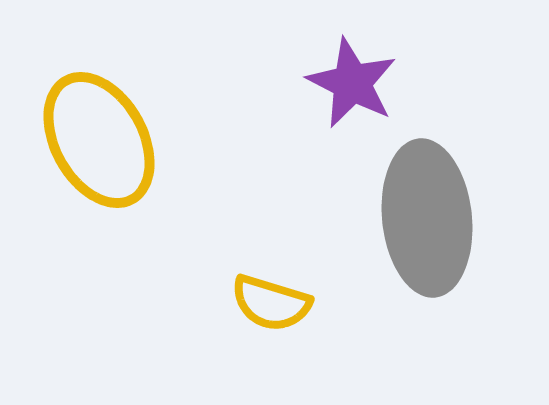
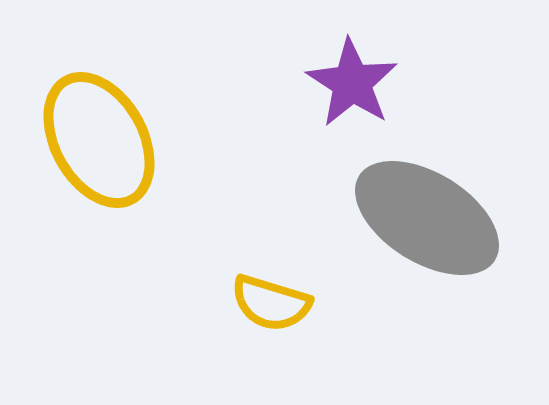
purple star: rotated 6 degrees clockwise
gray ellipse: rotated 52 degrees counterclockwise
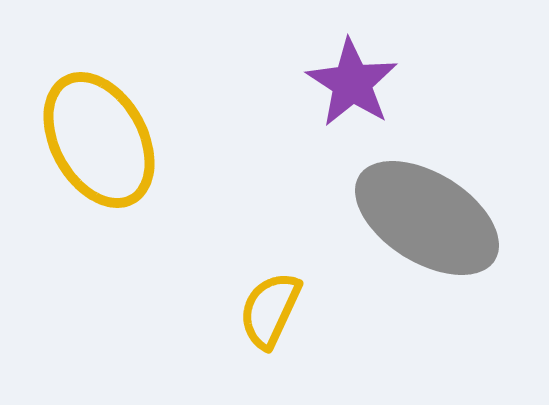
yellow semicircle: moved 1 px left, 7 px down; rotated 98 degrees clockwise
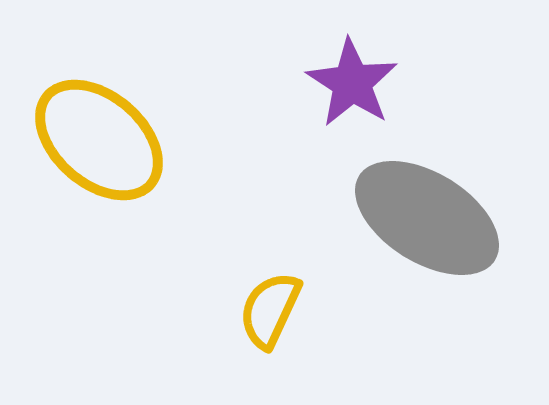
yellow ellipse: rotated 20 degrees counterclockwise
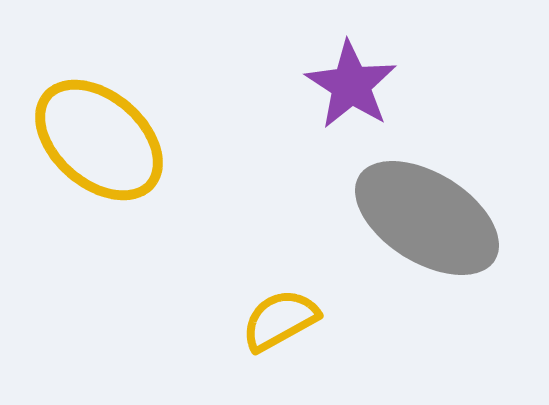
purple star: moved 1 px left, 2 px down
yellow semicircle: moved 10 px right, 10 px down; rotated 36 degrees clockwise
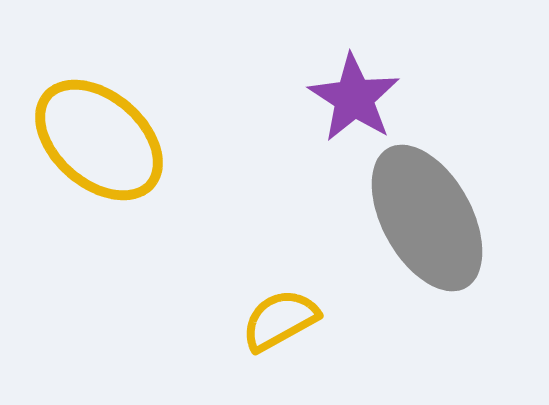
purple star: moved 3 px right, 13 px down
gray ellipse: rotated 29 degrees clockwise
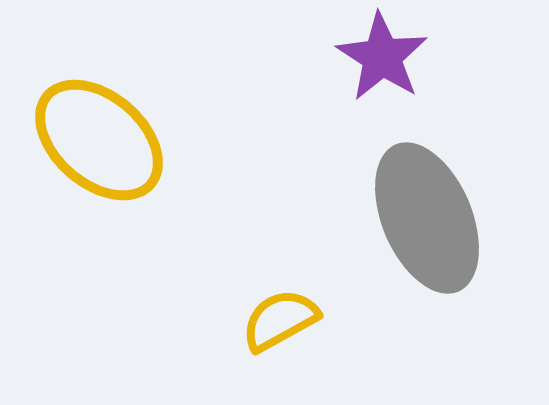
purple star: moved 28 px right, 41 px up
gray ellipse: rotated 6 degrees clockwise
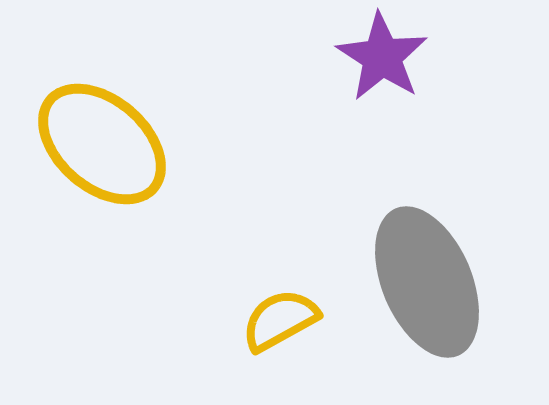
yellow ellipse: moved 3 px right, 4 px down
gray ellipse: moved 64 px down
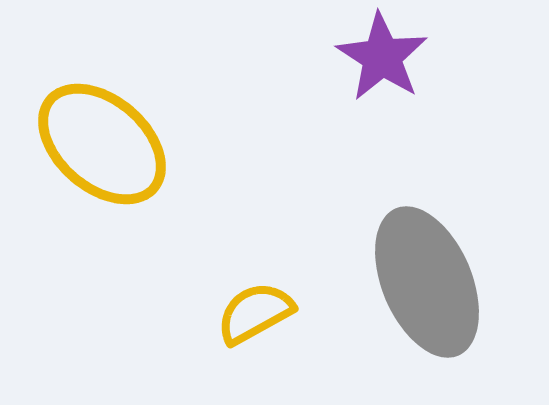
yellow semicircle: moved 25 px left, 7 px up
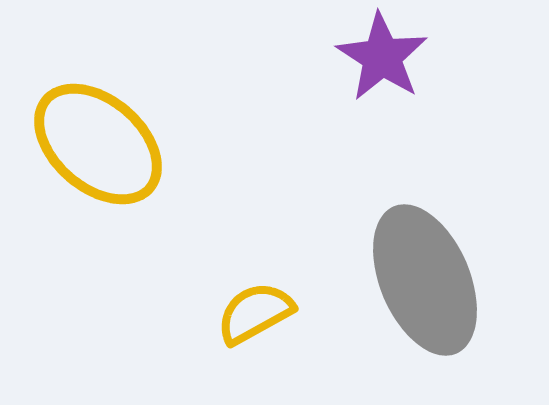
yellow ellipse: moved 4 px left
gray ellipse: moved 2 px left, 2 px up
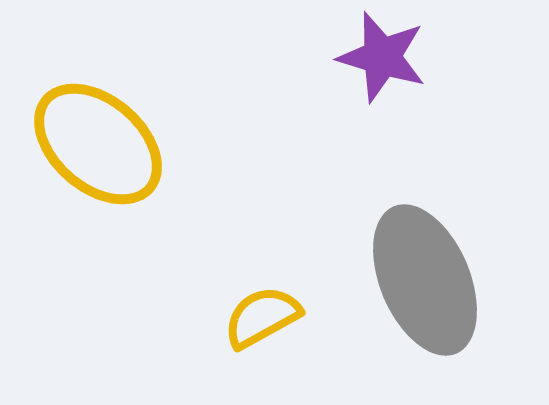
purple star: rotated 16 degrees counterclockwise
yellow semicircle: moved 7 px right, 4 px down
